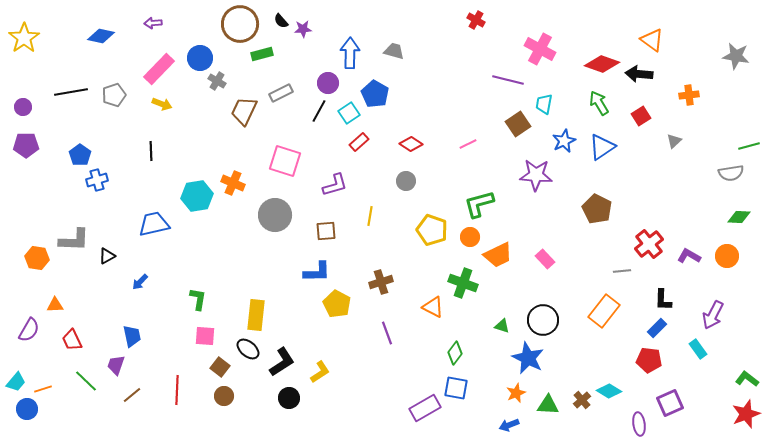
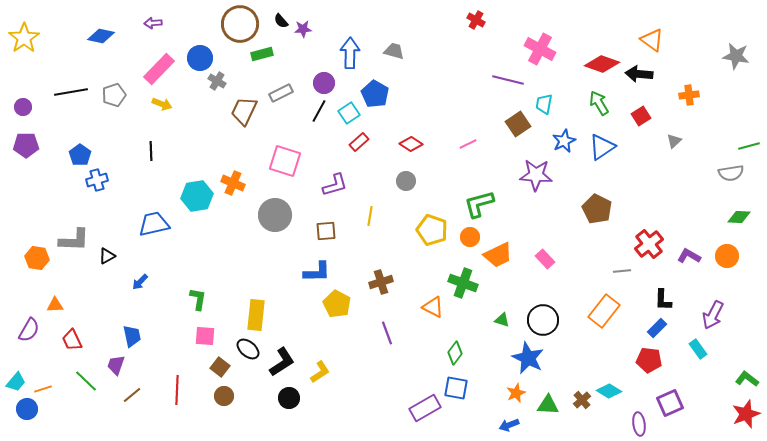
purple circle at (328, 83): moved 4 px left
green triangle at (502, 326): moved 6 px up
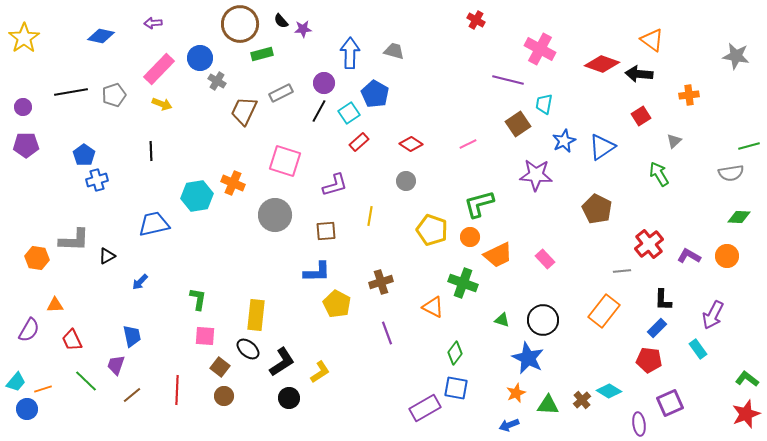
green arrow at (599, 103): moved 60 px right, 71 px down
blue pentagon at (80, 155): moved 4 px right
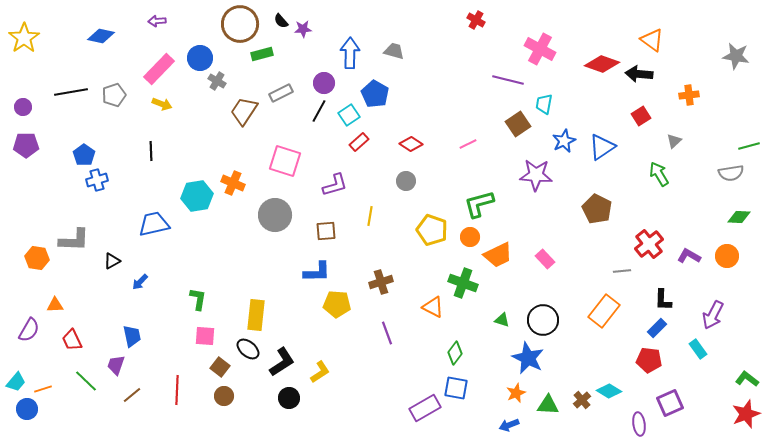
purple arrow at (153, 23): moved 4 px right, 2 px up
brown trapezoid at (244, 111): rotated 8 degrees clockwise
cyan square at (349, 113): moved 2 px down
black triangle at (107, 256): moved 5 px right, 5 px down
yellow pentagon at (337, 304): rotated 24 degrees counterclockwise
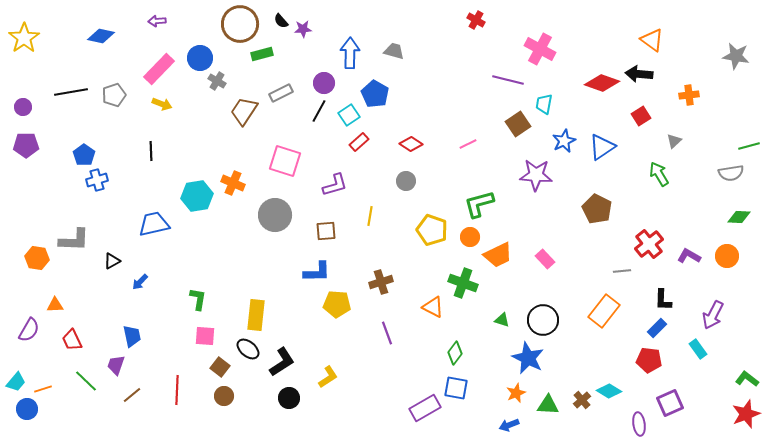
red diamond at (602, 64): moved 19 px down
yellow L-shape at (320, 372): moved 8 px right, 5 px down
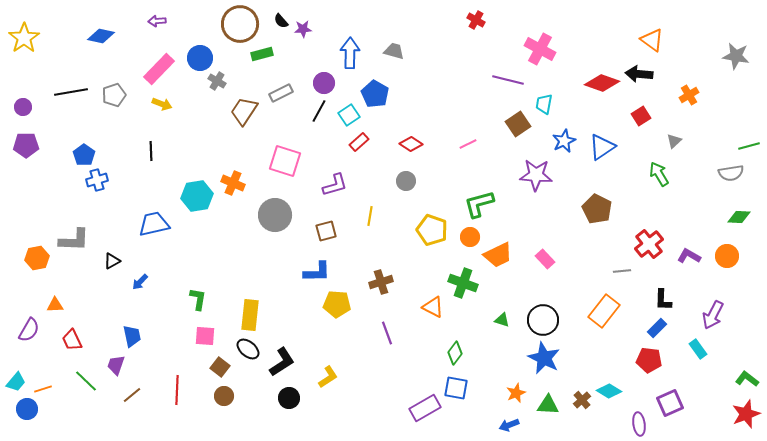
orange cross at (689, 95): rotated 24 degrees counterclockwise
brown square at (326, 231): rotated 10 degrees counterclockwise
orange hexagon at (37, 258): rotated 20 degrees counterclockwise
yellow rectangle at (256, 315): moved 6 px left
blue star at (528, 358): moved 16 px right
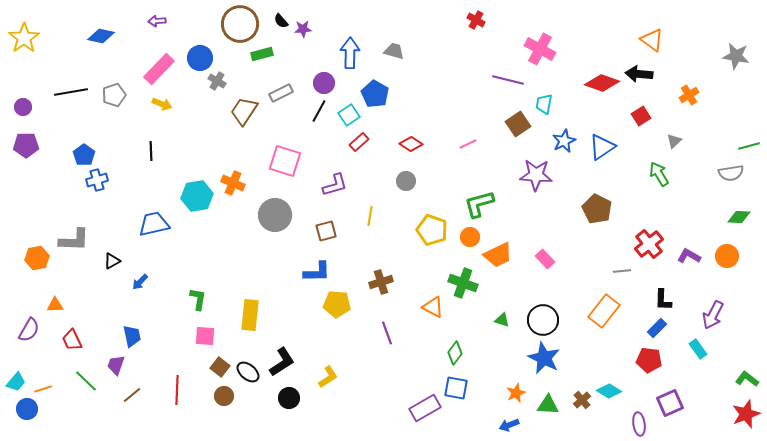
black ellipse at (248, 349): moved 23 px down
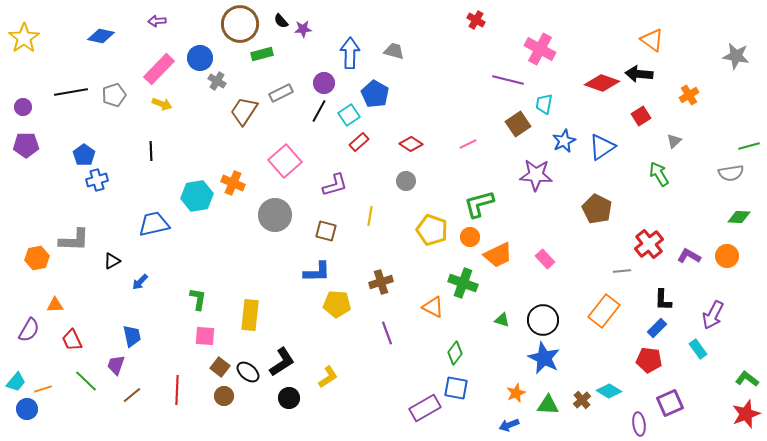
pink square at (285, 161): rotated 32 degrees clockwise
brown square at (326, 231): rotated 30 degrees clockwise
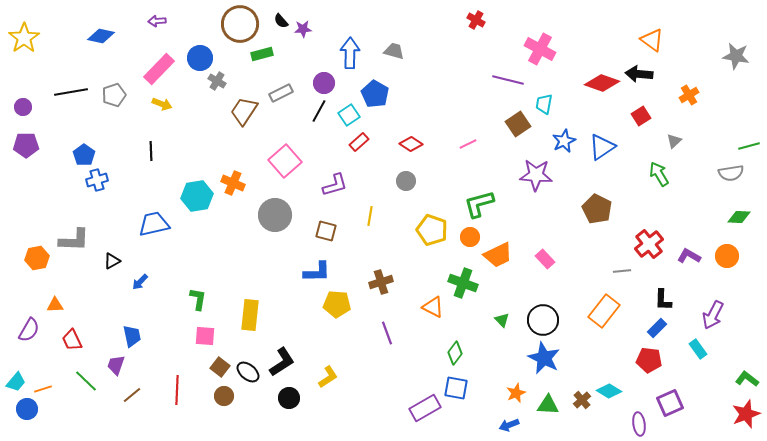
green triangle at (502, 320): rotated 28 degrees clockwise
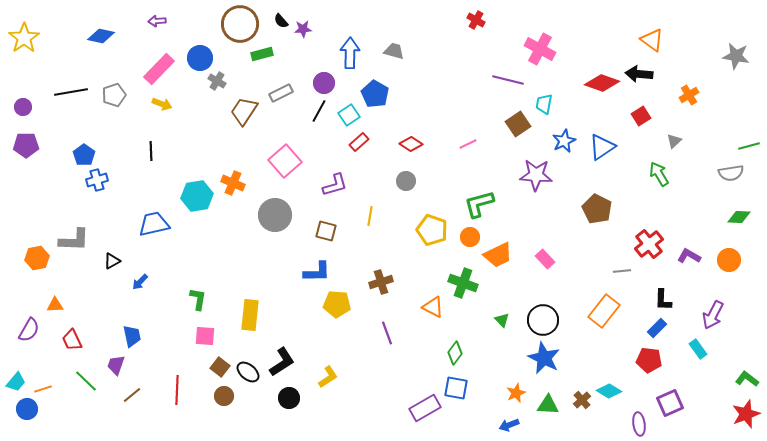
orange circle at (727, 256): moved 2 px right, 4 px down
